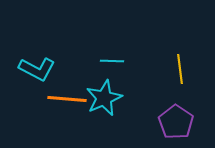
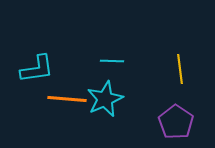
cyan L-shape: rotated 36 degrees counterclockwise
cyan star: moved 1 px right, 1 px down
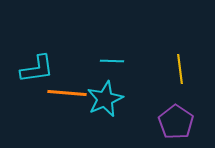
orange line: moved 6 px up
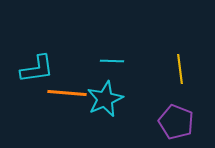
purple pentagon: rotated 12 degrees counterclockwise
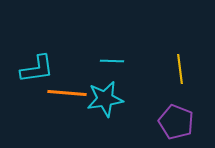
cyan star: rotated 15 degrees clockwise
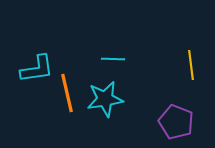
cyan line: moved 1 px right, 2 px up
yellow line: moved 11 px right, 4 px up
orange line: rotated 72 degrees clockwise
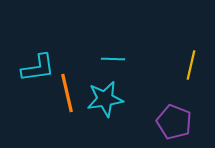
yellow line: rotated 20 degrees clockwise
cyan L-shape: moved 1 px right, 1 px up
purple pentagon: moved 2 px left
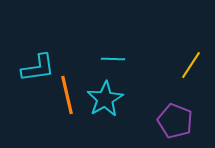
yellow line: rotated 20 degrees clockwise
orange line: moved 2 px down
cyan star: rotated 21 degrees counterclockwise
purple pentagon: moved 1 px right, 1 px up
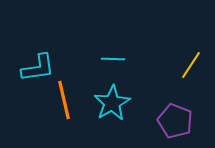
orange line: moved 3 px left, 5 px down
cyan star: moved 7 px right, 4 px down
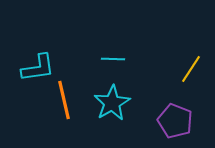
yellow line: moved 4 px down
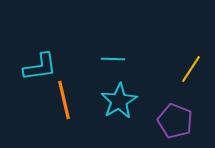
cyan L-shape: moved 2 px right, 1 px up
cyan star: moved 7 px right, 2 px up
